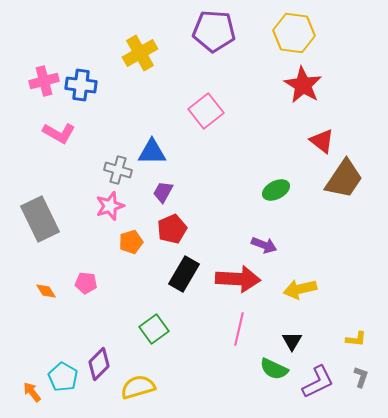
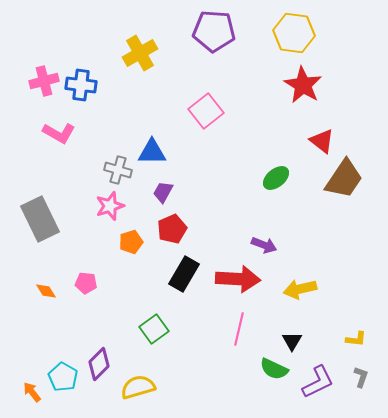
green ellipse: moved 12 px up; rotated 12 degrees counterclockwise
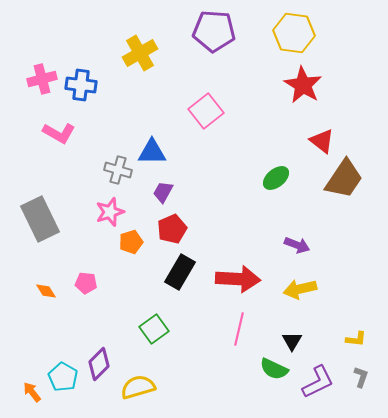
pink cross: moved 2 px left, 2 px up
pink star: moved 6 px down
purple arrow: moved 33 px right
black rectangle: moved 4 px left, 2 px up
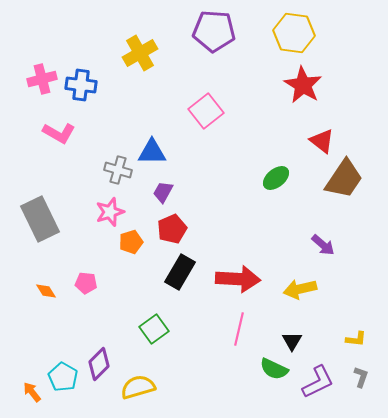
purple arrow: moved 26 px right; rotated 20 degrees clockwise
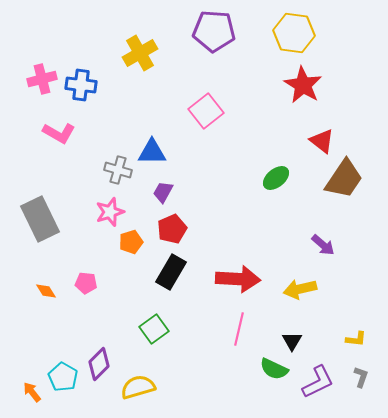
black rectangle: moved 9 px left
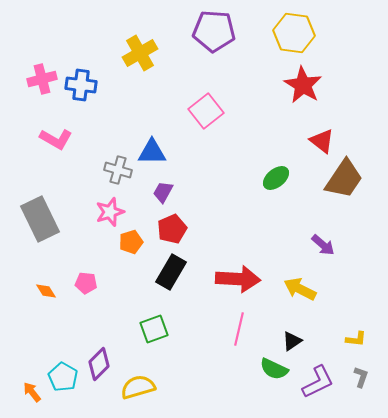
pink L-shape: moved 3 px left, 6 px down
yellow arrow: rotated 40 degrees clockwise
green square: rotated 16 degrees clockwise
black triangle: rotated 25 degrees clockwise
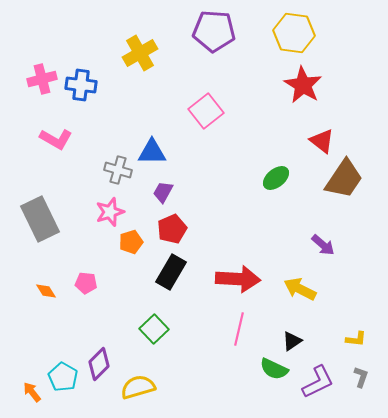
green square: rotated 24 degrees counterclockwise
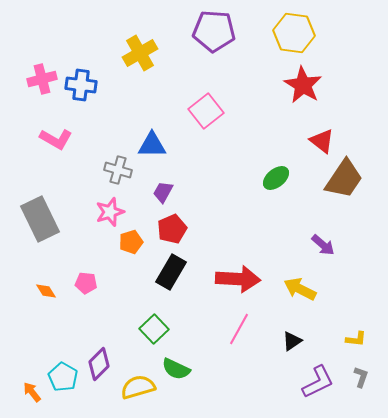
blue triangle: moved 7 px up
pink line: rotated 16 degrees clockwise
green semicircle: moved 98 px left
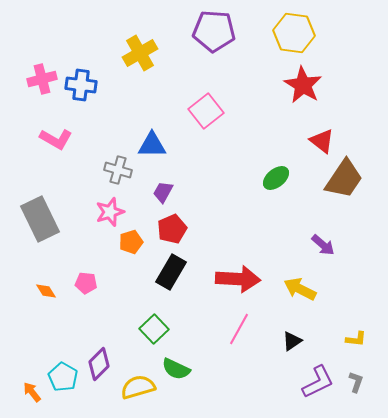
gray L-shape: moved 5 px left, 5 px down
